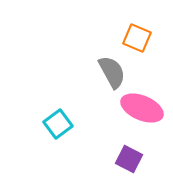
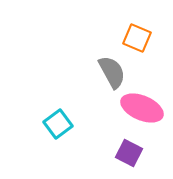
purple square: moved 6 px up
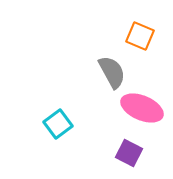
orange square: moved 3 px right, 2 px up
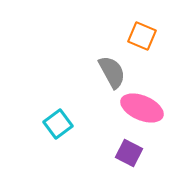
orange square: moved 2 px right
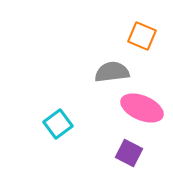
gray semicircle: rotated 68 degrees counterclockwise
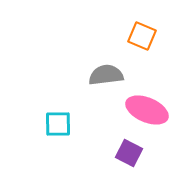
gray semicircle: moved 6 px left, 3 px down
pink ellipse: moved 5 px right, 2 px down
cyan square: rotated 36 degrees clockwise
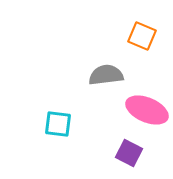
cyan square: rotated 8 degrees clockwise
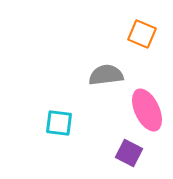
orange square: moved 2 px up
pink ellipse: rotated 42 degrees clockwise
cyan square: moved 1 px right, 1 px up
